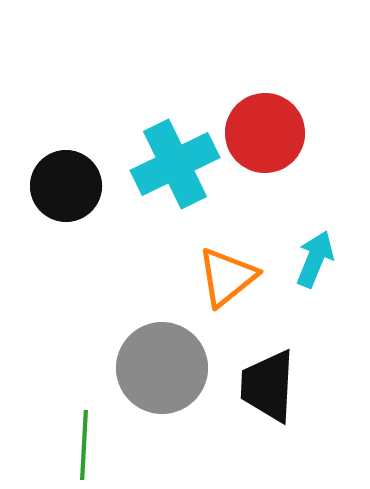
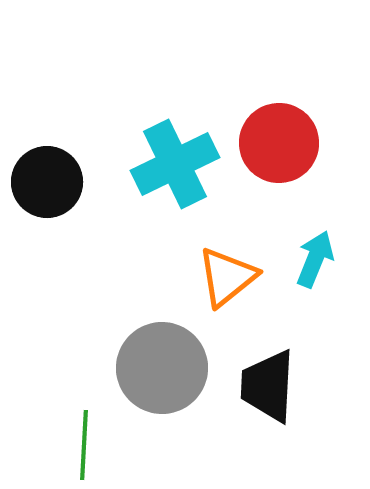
red circle: moved 14 px right, 10 px down
black circle: moved 19 px left, 4 px up
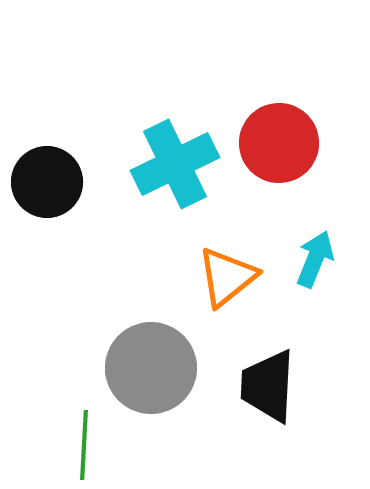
gray circle: moved 11 px left
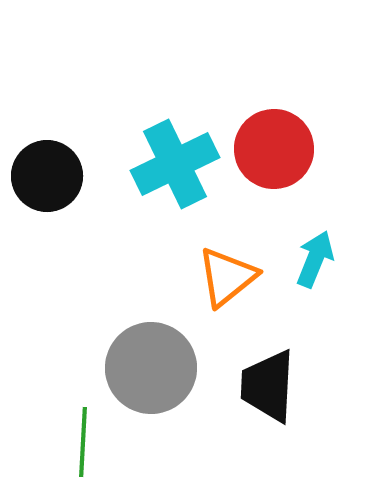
red circle: moved 5 px left, 6 px down
black circle: moved 6 px up
green line: moved 1 px left, 3 px up
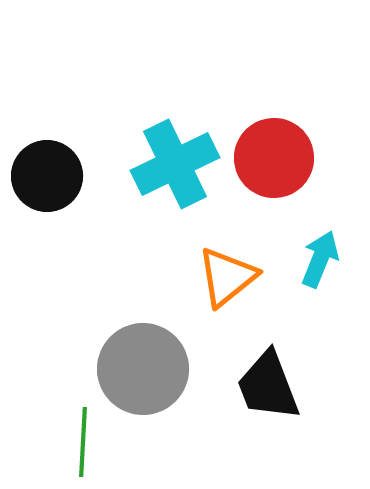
red circle: moved 9 px down
cyan arrow: moved 5 px right
gray circle: moved 8 px left, 1 px down
black trapezoid: rotated 24 degrees counterclockwise
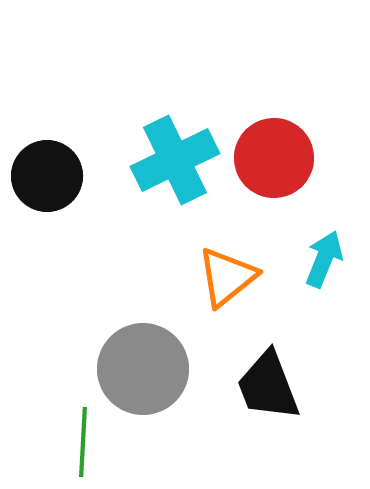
cyan cross: moved 4 px up
cyan arrow: moved 4 px right
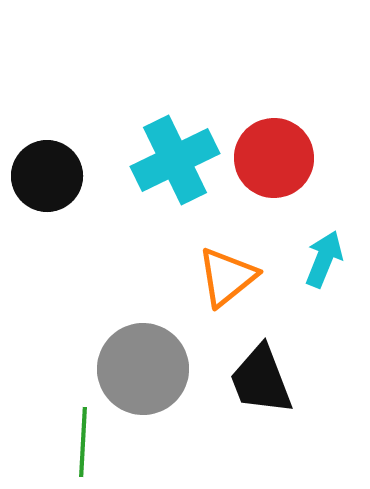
black trapezoid: moved 7 px left, 6 px up
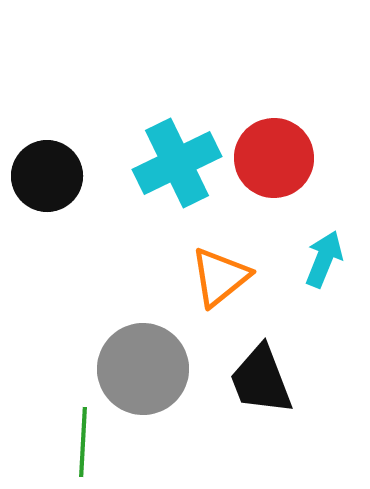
cyan cross: moved 2 px right, 3 px down
orange triangle: moved 7 px left
